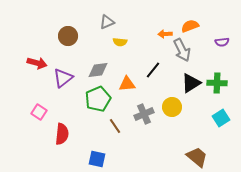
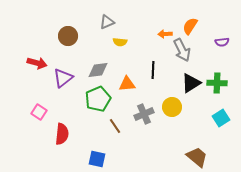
orange semicircle: rotated 36 degrees counterclockwise
black line: rotated 36 degrees counterclockwise
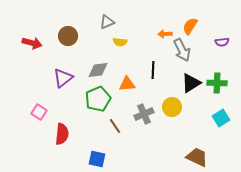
red arrow: moved 5 px left, 20 px up
brown trapezoid: rotated 15 degrees counterclockwise
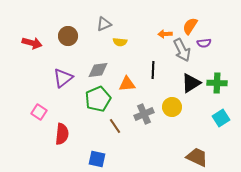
gray triangle: moved 3 px left, 2 px down
purple semicircle: moved 18 px left, 1 px down
